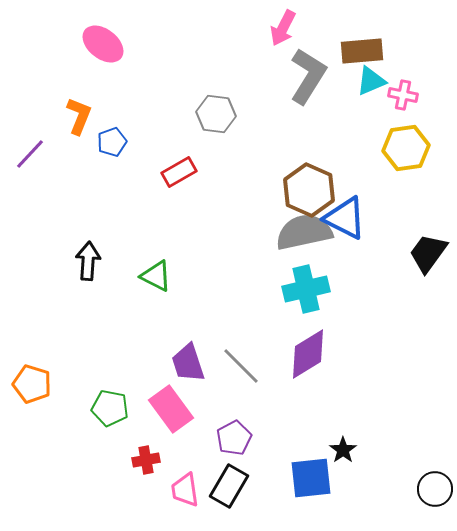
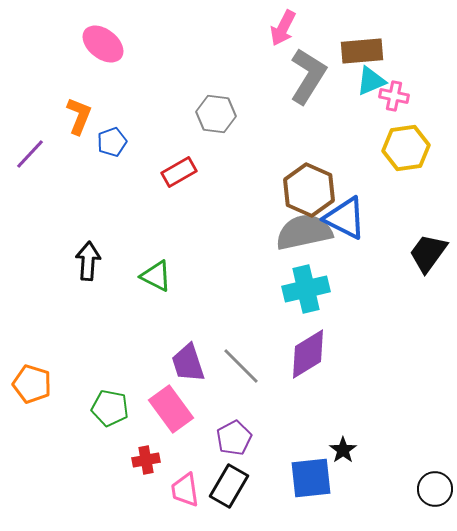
pink cross: moved 9 px left, 1 px down
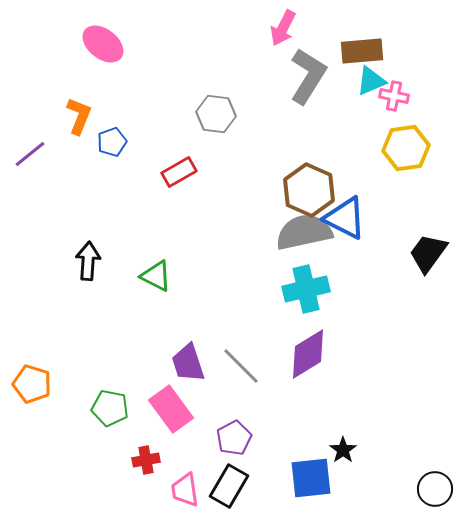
purple line: rotated 8 degrees clockwise
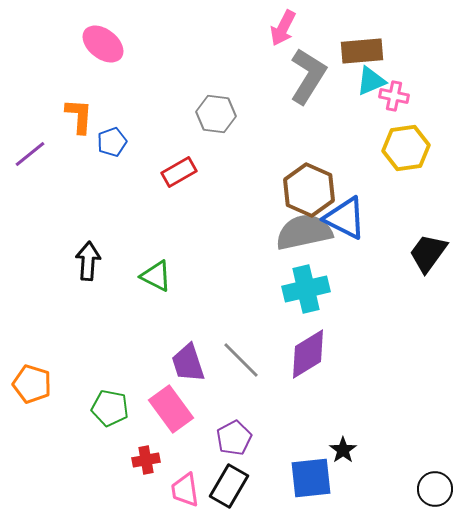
orange L-shape: rotated 18 degrees counterclockwise
gray line: moved 6 px up
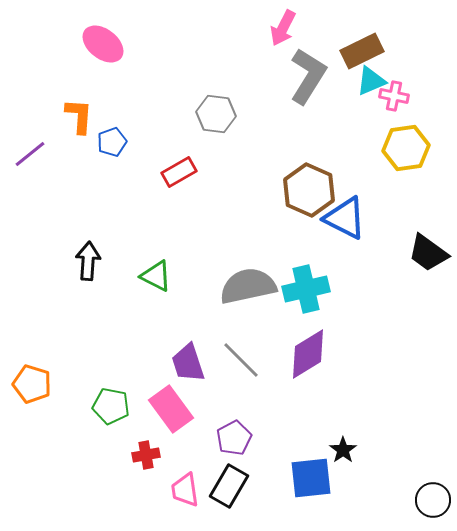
brown rectangle: rotated 21 degrees counterclockwise
gray semicircle: moved 56 px left, 54 px down
black trapezoid: rotated 90 degrees counterclockwise
green pentagon: moved 1 px right, 2 px up
red cross: moved 5 px up
black circle: moved 2 px left, 11 px down
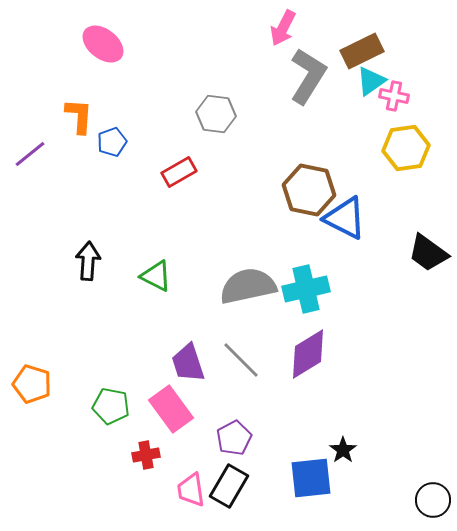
cyan triangle: rotated 12 degrees counterclockwise
brown hexagon: rotated 12 degrees counterclockwise
pink trapezoid: moved 6 px right
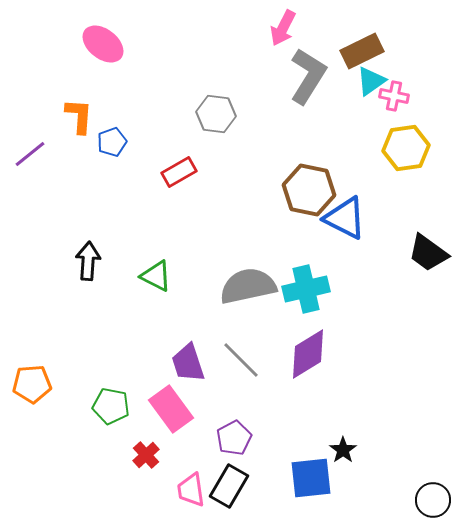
orange pentagon: rotated 21 degrees counterclockwise
red cross: rotated 32 degrees counterclockwise
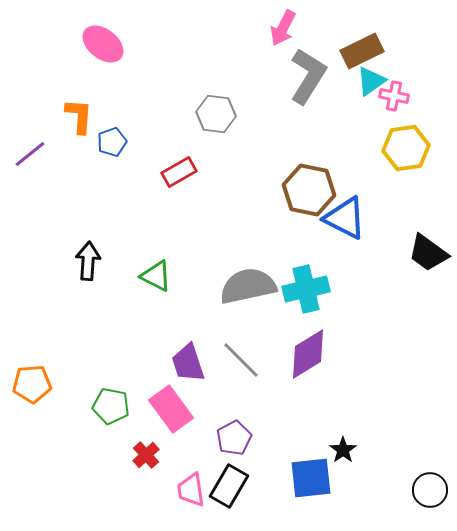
black circle: moved 3 px left, 10 px up
